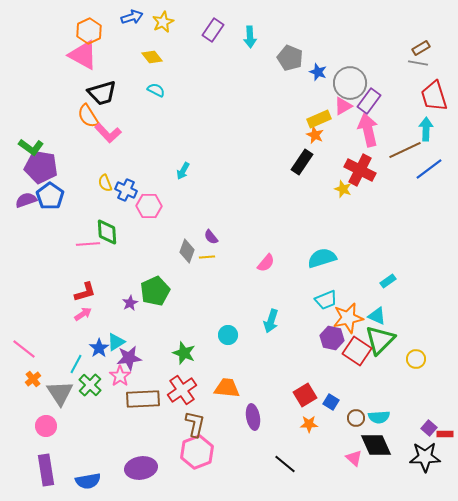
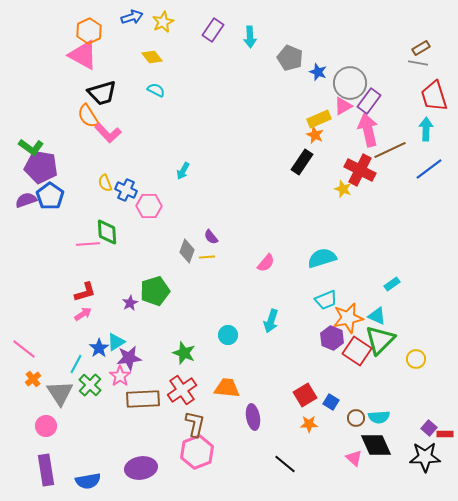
brown line at (405, 150): moved 15 px left
cyan rectangle at (388, 281): moved 4 px right, 3 px down
green pentagon at (155, 291): rotated 8 degrees clockwise
purple hexagon at (332, 338): rotated 10 degrees clockwise
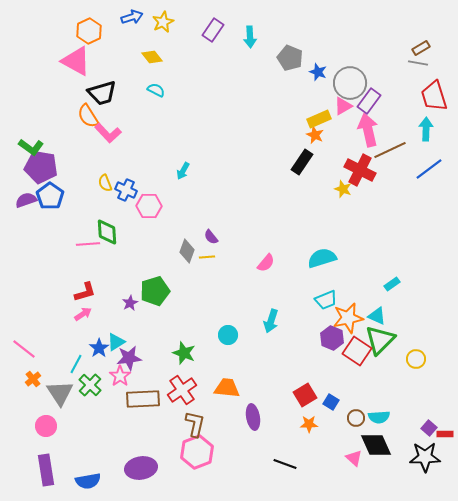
pink triangle at (83, 55): moved 7 px left, 6 px down
black line at (285, 464): rotated 20 degrees counterclockwise
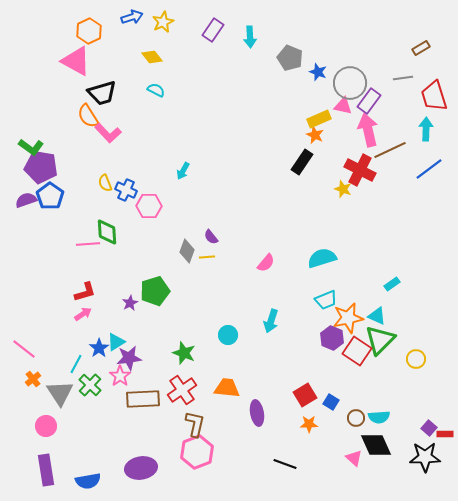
gray line at (418, 63): moved 15 px left, 15 px down; rotated 18 degrees counterclockwise
pink triangle at (343, 106): rotated 42 degrees clockwise
purple ellipse at (253, 417): moved 4 px right, 4 px up
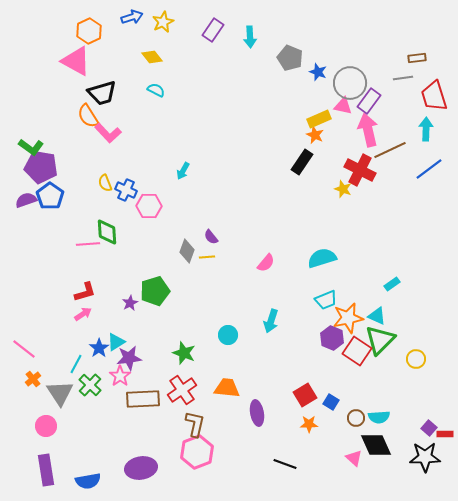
brown rectangle at (421, 48): moved 4 px left, 10 px down; rotated 24 degrees clockwise
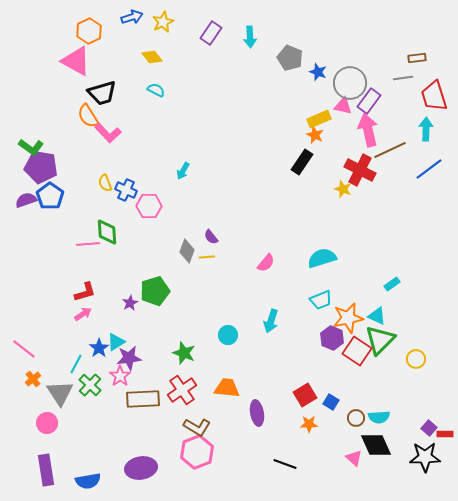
purple rectangle at (213, 30): moved 2 px left, 3 px down
cyan trapezoid at (326, 300): moved 5 px left
brown L-shape at (195, 424): moved 2 px right, 3 px down; rotated 108 degrees clockwise
pink circle at (46, 426): moved 1 px right, 3 px up
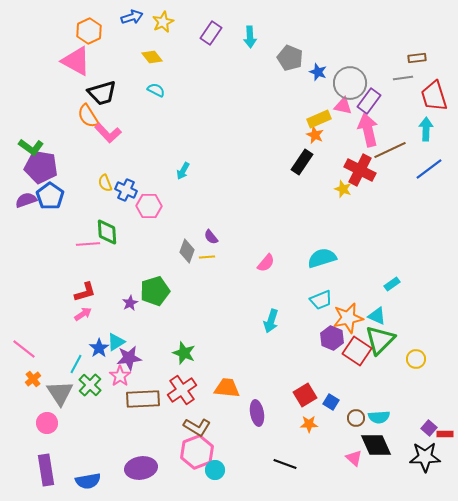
cyan circle at (228, 335): moved 13 px left, 135 px down
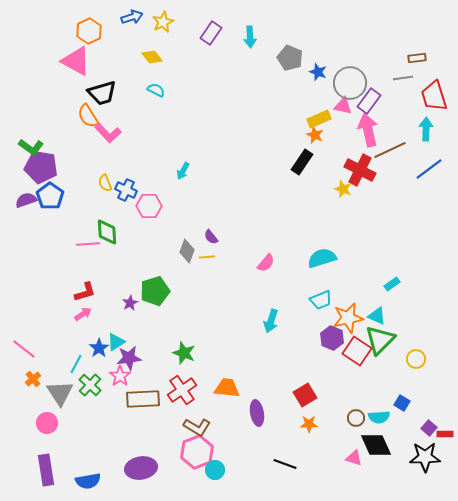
blue square at (331, 402): moved 71 px right, 1 px down
pink triangle at (354, 458): rotated 24 degrees counterclockwise
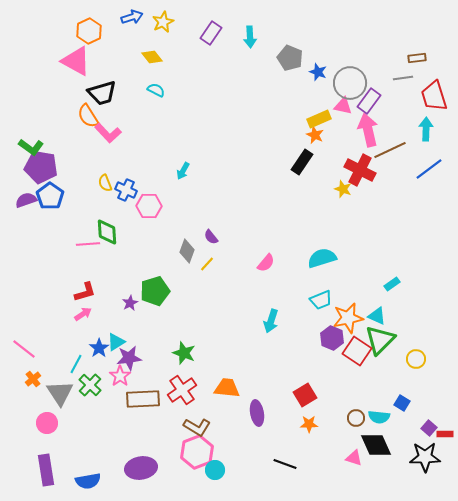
yellow line at (207, 257): moved 7 px down; rotated 42 degrees counterclockwise
cyan semicircle at (379, 417): rotated 10 degrees clockwise
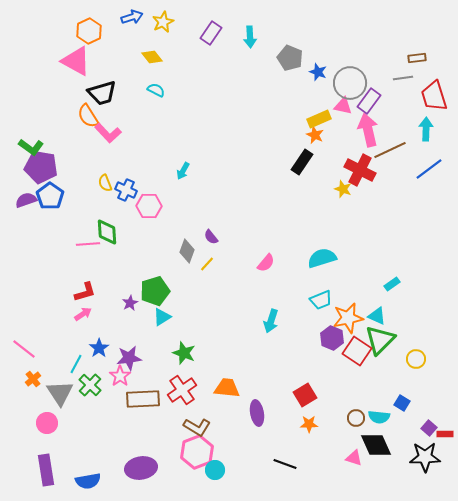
cyan triangle at (116, 342): moved 46 px right, 25 px up
